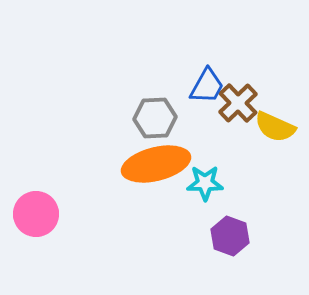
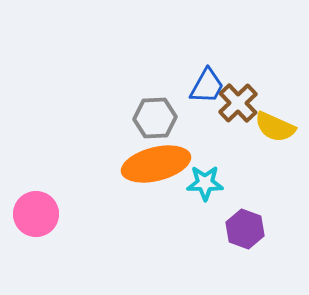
purple hexagon: moved 15 px right, 7 px up
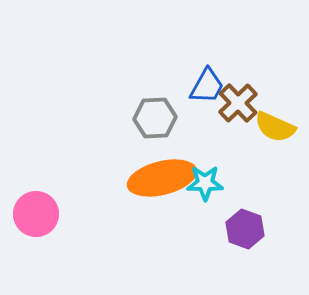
orange ellipse: moved 6 px right, 14 px down
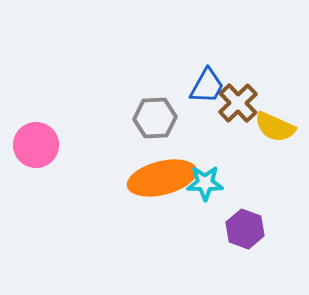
pink circle: moved 69 px up
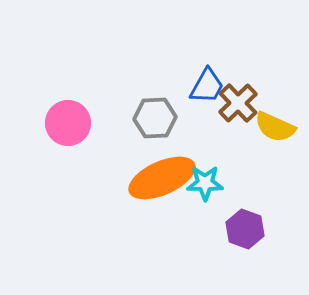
pink circle: moved 32 px right, 22 px up
orange ellipse: rotated 10 degrees counterclockwise
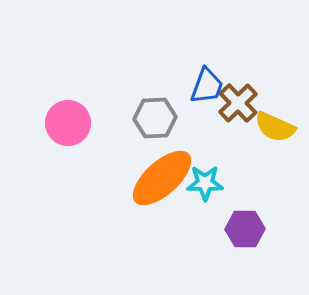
blue trapezoid: rotated 9 degrees counterclockwise
orange ellipse: rotated 18 degrees counterclockwise
purple hexagon: rotated 21 degrees counterclockwise
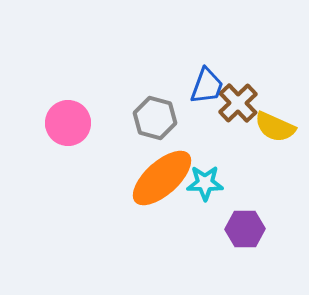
gray hexagon: rotated 18 degrees clockwise
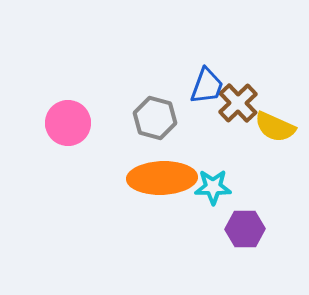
orange ellipse: rotated 40 degrees clockwise
cyan star: moved 8 px right, 4 px down
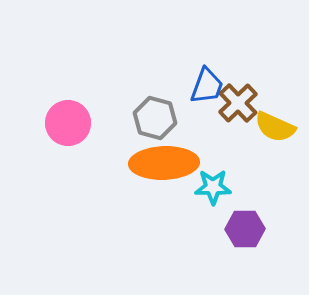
orange ellipse: moved 2 px right, 15 px up
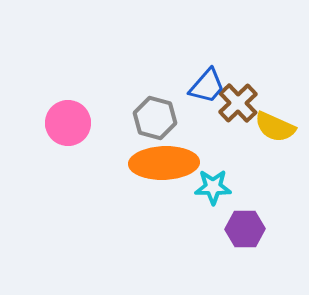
blue trapezoid: rotated 21 degrees clockwise
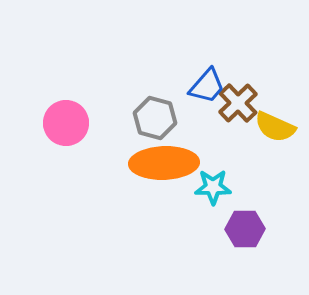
pink circle: moved 2 px left
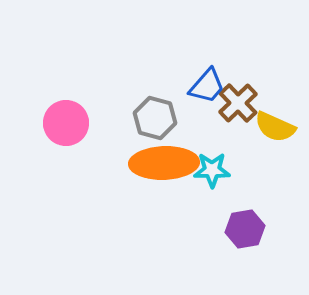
cyan star: moved 1 px left, 17 px up
purple hexagon: rotated 9 degrees counterclockwise
